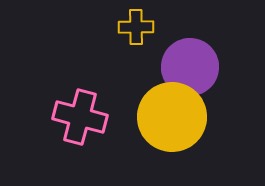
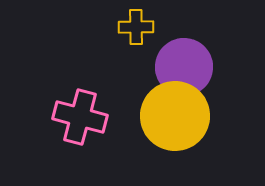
purple circle: moved 6 px left
yellow circle: moved 3 px right, 1 px up
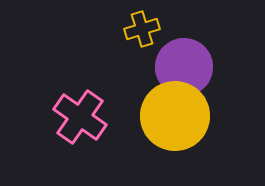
yellow cross: moved 6 px right, 2 px down; rotated 16 degrees counterclockwise
pink cross: rotated 20 degrees clockwise
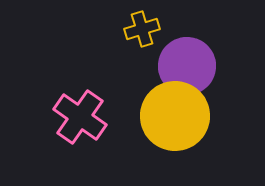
purple circle: moved 3 px right, 1 px up
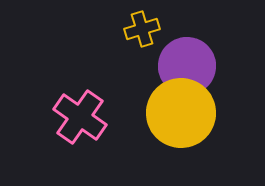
yellow circle: moved 6 px right, 3 px up
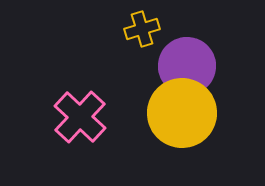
yellow circle: moved 1 px right
pink cross: rotated 8 degrees clockwise
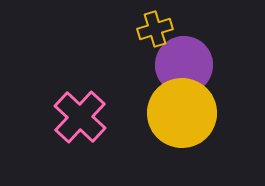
yellow cross: moved 13 px right
purple circle: moved 3 px left, 1 px up
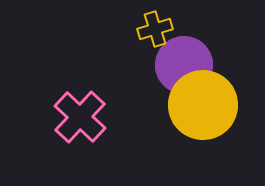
yellow circle: moved 21 px right, 8 px up
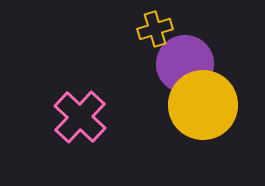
purple circle: moved 1 px right, 1 px up
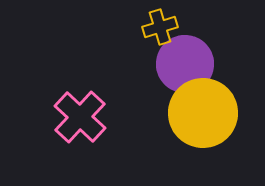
yellow cross: moved 5 px right, 2 px up
yellow circle: moved 8 px down
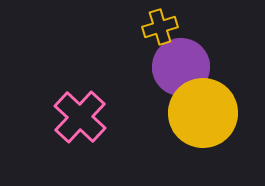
purple circle: moved 4 px left, 3 px down
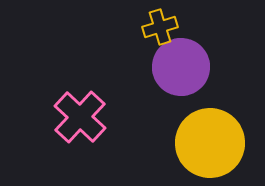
yellow circle: moved 7 px right, 30 px down
